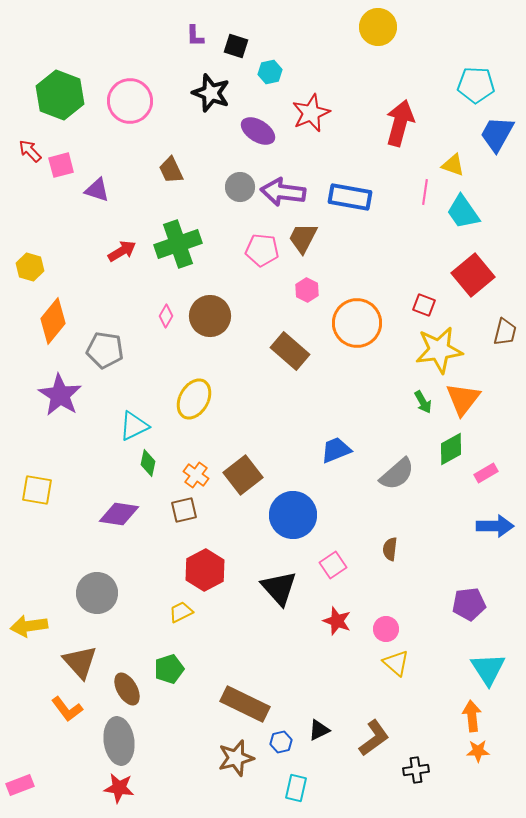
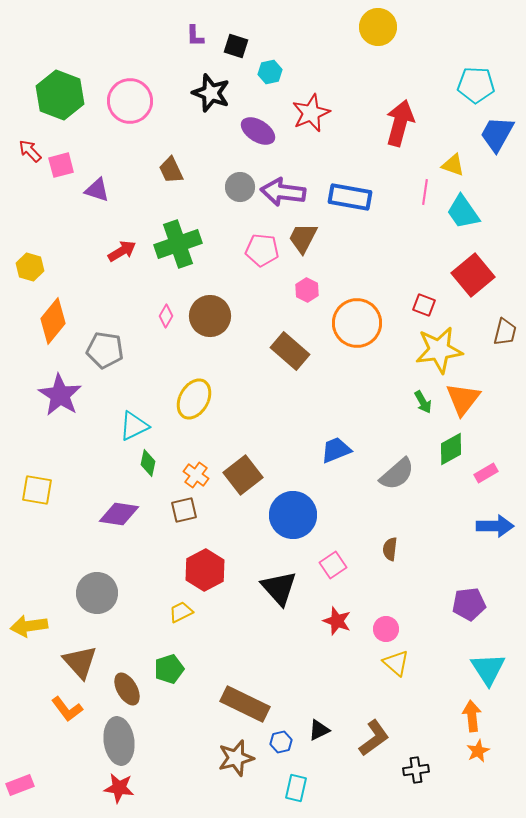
orange star at (478, 751): rotated 25 degrees counterclockwise
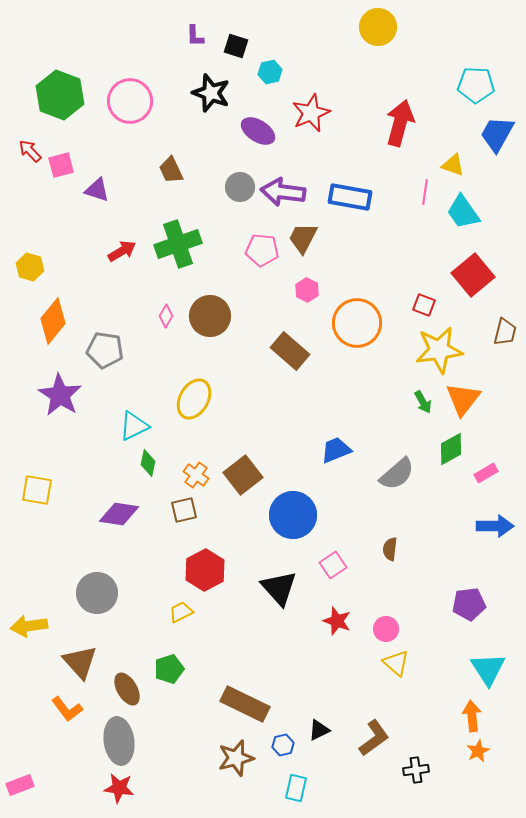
blue hexagon at (281, 742): moved 2 px right, 3 px down
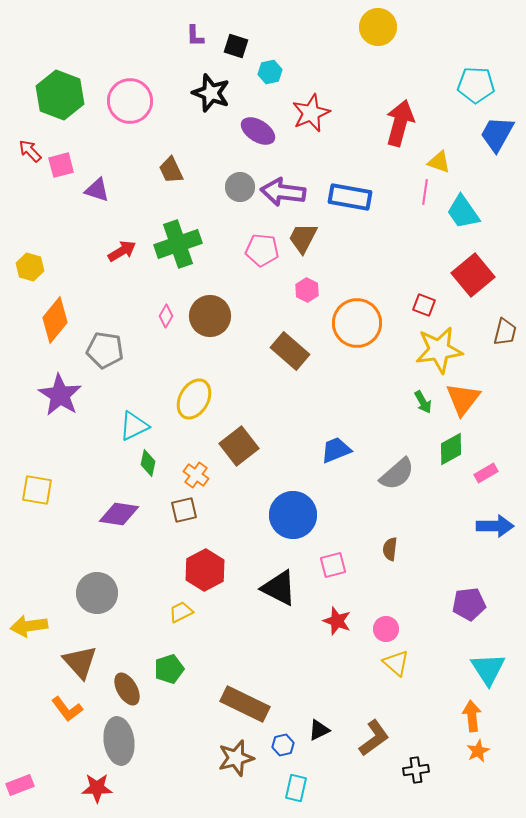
yellow triangle at (453, 165): moved 14 px left, 3 px up
orange diamond at (53, 321): moved 2 px right, 1 px up
brown square at (243, 475): moved 4 px left, 29 px up
pink square at (333, 565): rotated 20 degrees clockwise
black triangle at (279, 588): rotated 21 degrees counterclockwise
red star at (119, 788): moved 22 px left; rotated 8 degrees counterclockwise
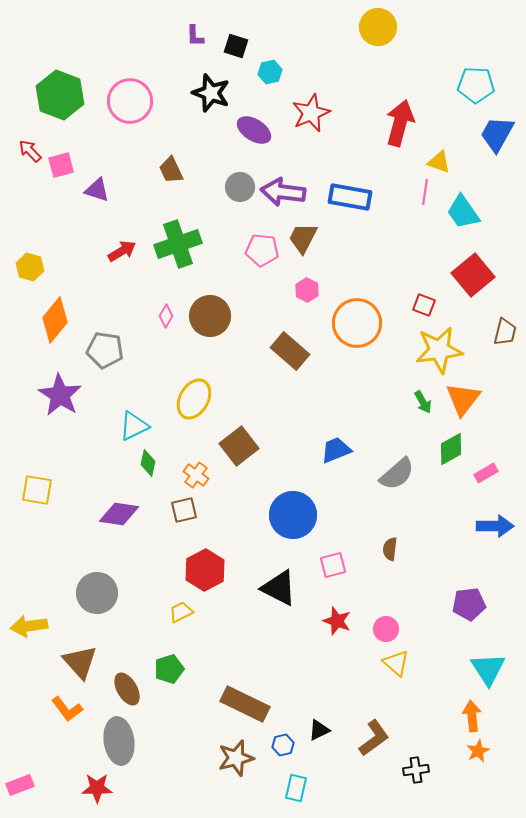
purple ellipse at (258, 131): moved 4 px left, 1 px up
